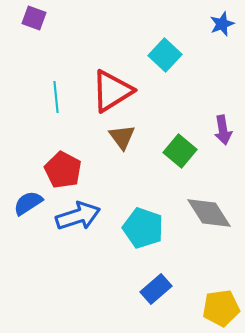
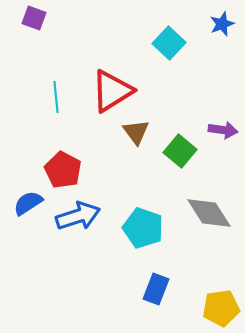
cyan square: moved 4 px right, 12 px up
purple arrow: rotated 72 degrees counterclockwise
brown triangle: moved 14 px right, 5 px up
blue rectangle: rotated 28 degrees counterclockwise
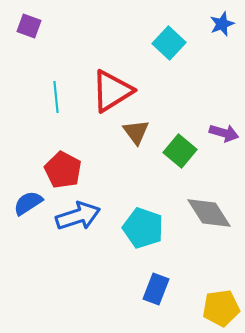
purple square: moved 5 px left, 8 px down
purple arrow: moved 1 px right, 3 px down; rotated 8 degrees clockwise
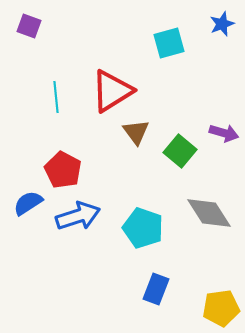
cyan square: rotated 32 degrees clockwise
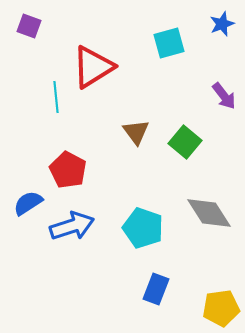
red triangle: moved 19 px left, 24 px up
purple arrow: moved 37 px up; rotated 36 degrees clockwise
green square: moved 5 px right, 9 px up
red pentagon: moved 5 px right
blue arrow: moved 6 px left, 10 px down
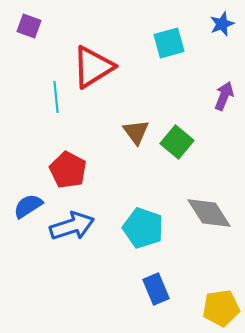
purple arrow: rotated 120 degrees counterclockwise
green square: moved 8 px left
blue semicircle: moved 3 px down
blue rectangle: rotated 44 degrees counterclockwise
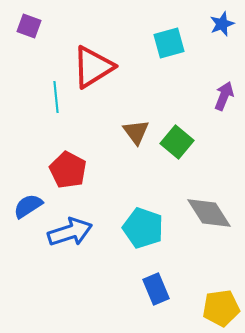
blue arrow: moved 2 px left, 6 px down
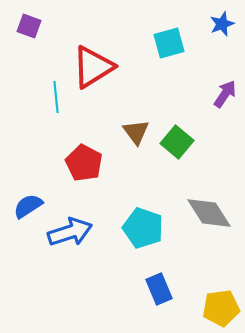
purple arrow: moved 1 px right, 2 px up; rotated 12 degrees clockwise
red pentagon: moved 16 px right, 7 px up
blue rectangle: moved 3 px right
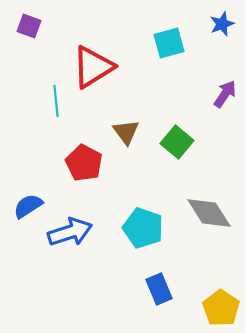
cyan line: moved 4 px down
brown triangle: moved 10 px left
yellow pentagon: rotated 30 degrees counterclockwise
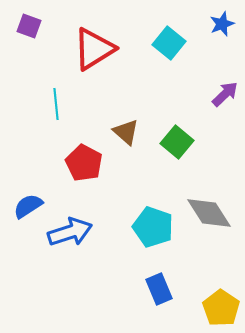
cyan square: rotated 36 degrees counterclockwise
red triangle: moved 1 px right, 18 px up
purple arrow: rotated 12 degrees clockwise
cyan line: moved 3 px down
brown triangle: rotated 12 degrees counterclockwise
cyan pentagon: moved 10 px right, 1 px up
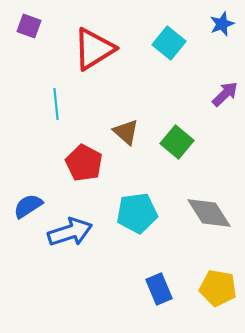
cyan pentagon: moved 16 px left, 14 px up; rotated 27 degrees counterclockwise
yellow pentagon: moved 3 px left, 20 px up; rotated 24 degrees counterclockwise
